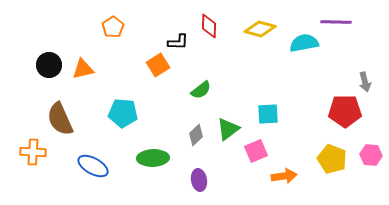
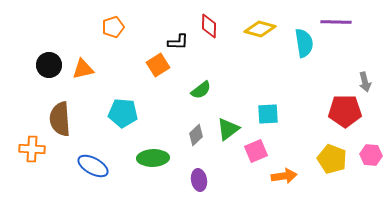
orange pentagon: rotated 15 degrees clockwise
cyan semicircle: rotated 92 degrees clockwise
brown semicircle: rotated 20 degrees clockwise
orange cross: moved 1 px left, 3 px up
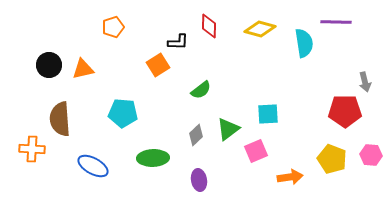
orange arrow: moved 6 px right, 1 px down
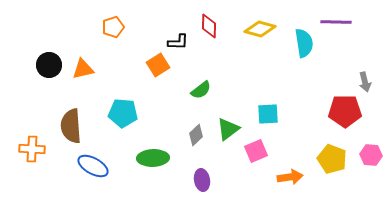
brown semicircle: moved 11 px right, 7 px down
purple ellipse: moved 3 px right
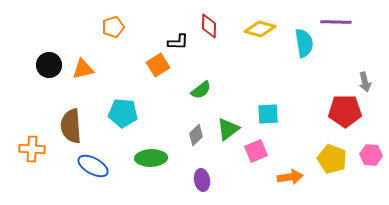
green ellipse: moved 2 px left
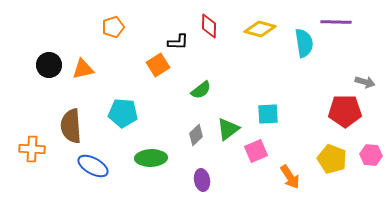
gray arrow: rotated 60 degrees counterclockwise
orange arrow: rotated 65 degrees clockwise
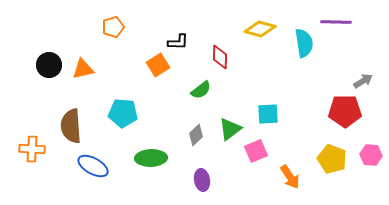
red diamond: moved 11 px right, 31 px down
gray arrow: moved 2 px left, 1 px up; rotated 48 degrees counterclockwise
green triangle: moved 2 px right
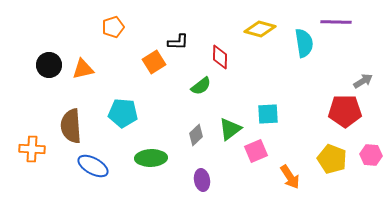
orange square: moved 4 px left, 3 px up
green semicircle: moved 4 px up
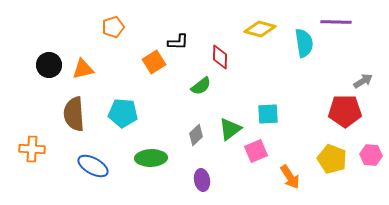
brown semicircle: moved 3 px right, 12 px up
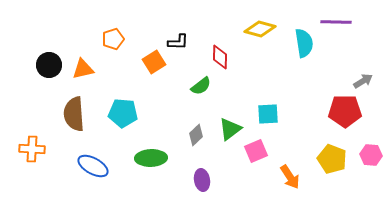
orange pentagon: moved 12 px down
